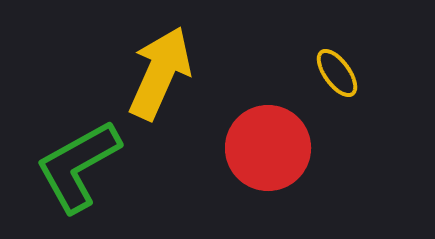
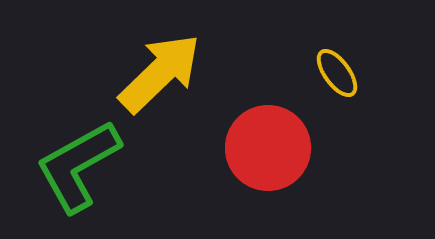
yellow arrow: rotated 22 degrees clockwise
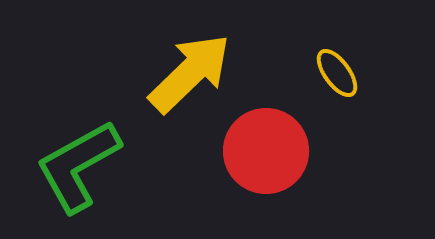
yellow arrow: moved 30 px right
red circle: moved 2 px left, 3 px down
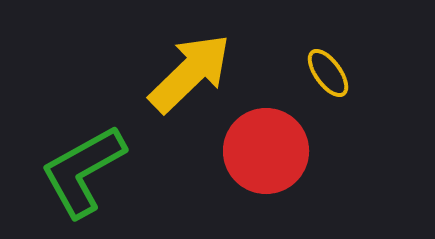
yellow ellipse: moved 9 px left
green L-shape: moved 5 px right, 5 px down
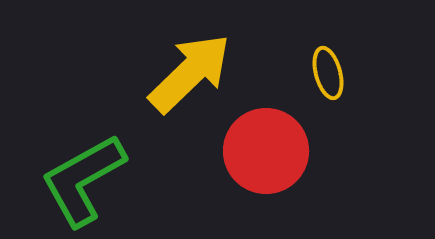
yellow ellipse: rotated 21 degrees clockwise
green L-shape: moved 9 px down
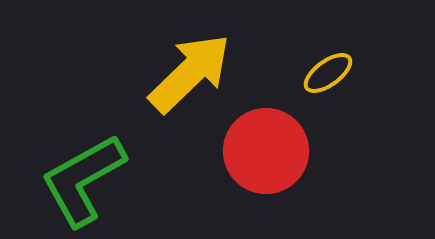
yellow ellipse: rotated 69 degrees clockwise
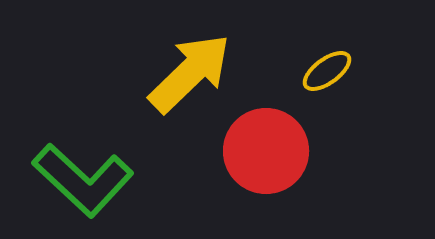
yellow ellipse: moved 1 px left, 2 px up
green L-shape: rotated 108 degrees counterclockwise
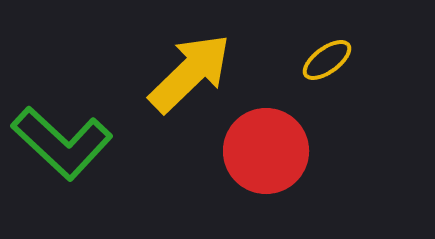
yellow ellipse: moved 11 px up
green L-shape: moved 21 px left, 37 px up
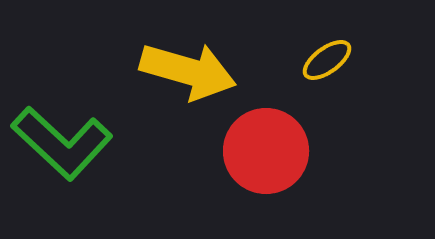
yellow arrow: moved 2 px left, 2 px up; rotated 60 degrees clockwise
